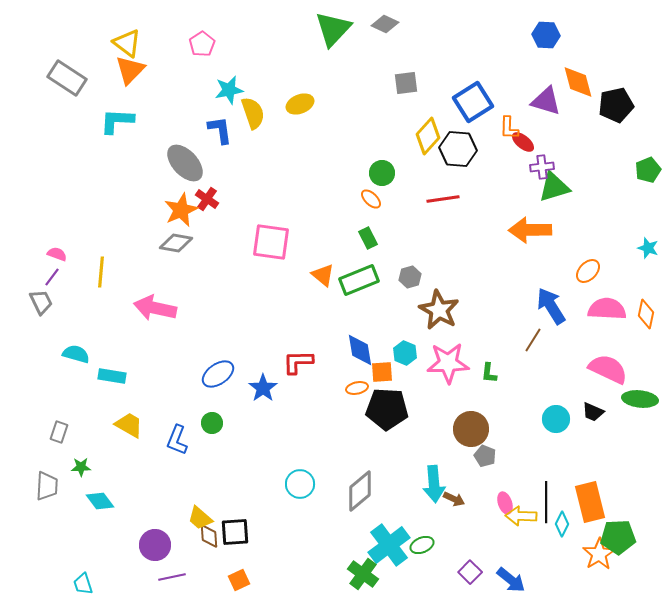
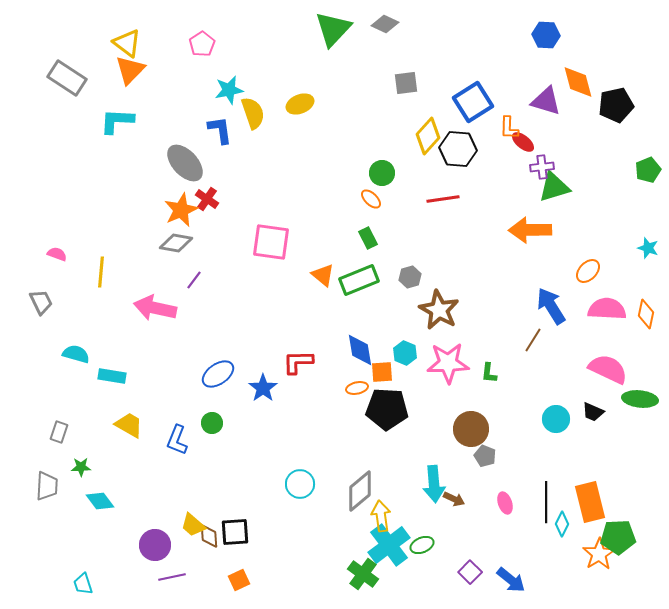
purple line at (52, 277): moved 142 px right, 3 px down
yellow arrow at (521, 516): moved 140 px left; rotated 80 degrees clockwise
yellow trapezoid at (200, 518): moved 7 px left, 7 px down
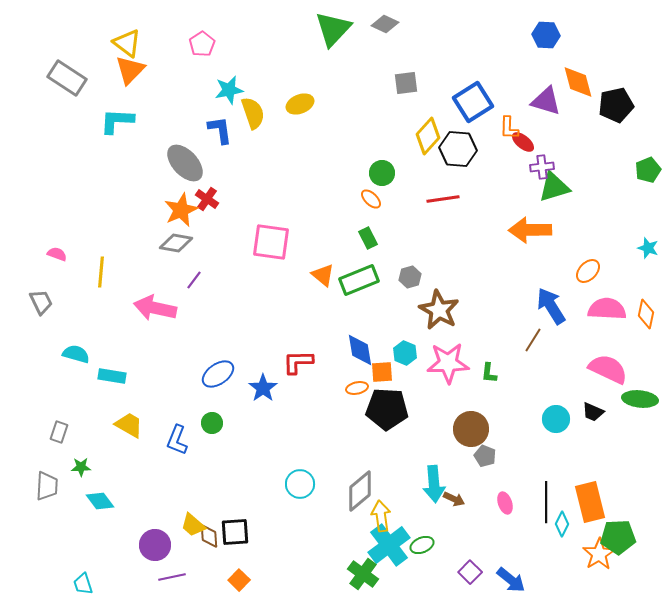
orange square at (239, 580): rotated 20 degrees counterclockwise
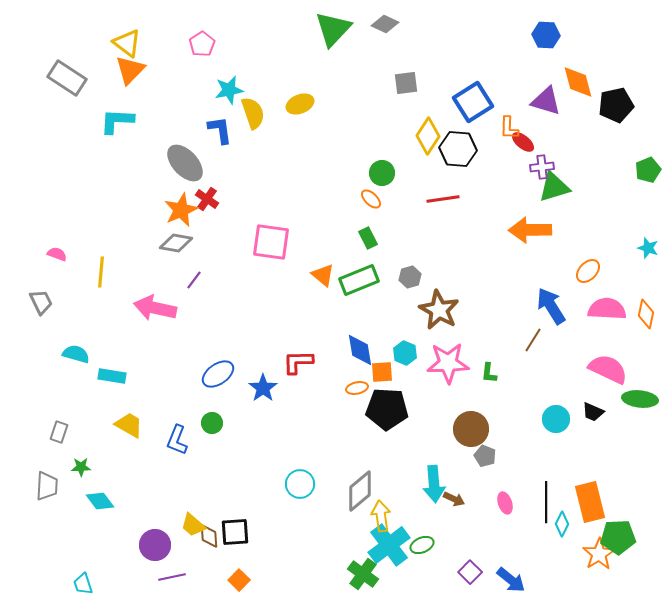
yellow diamond at (428, 136): rotated 9 degrees counterclockwise
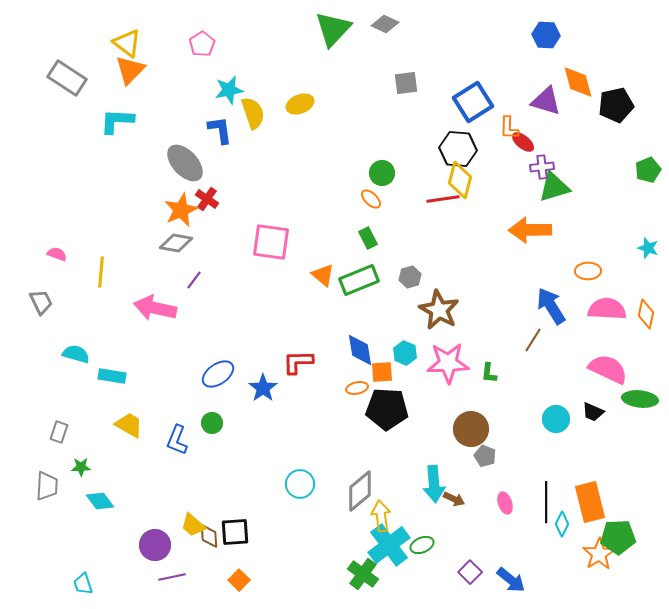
yellow diamond at (428, 136): moved 32 px right, 44 px down; rotated 18 degrees counterclockwise
orange ellipse at (588, 271): rotated 45 degrees clockwise
